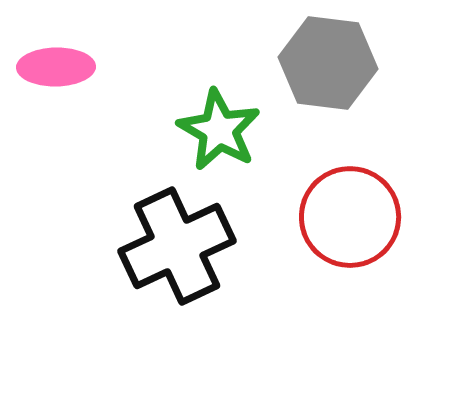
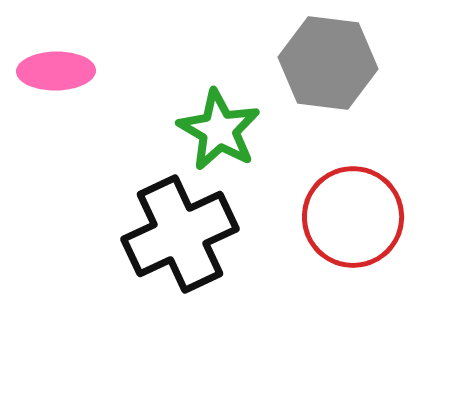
pink ellipse: moved 4 px down
red circle: moved 3 px right
black cross: moved 3 px right, 12 px up
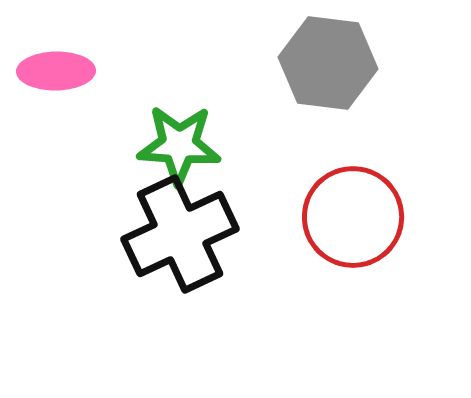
green star: moved 40 px left, 15 px down; rotated 26 degrees counterclockwise
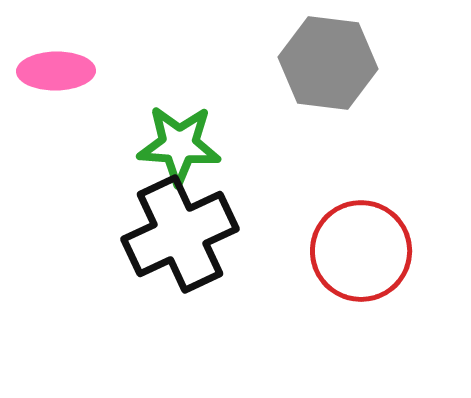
red circle: moved 8 px right, 34 px down
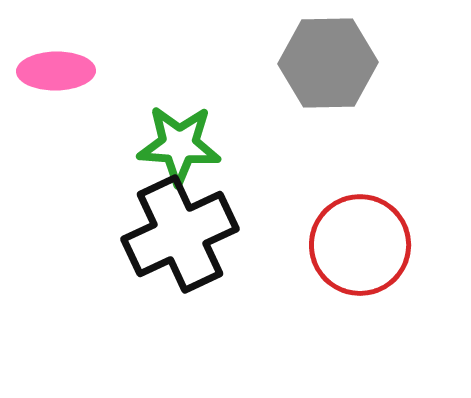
gray hexagon: rotated 8 degrees counterclockwise
red circle: moved 1 px left, 6 px up
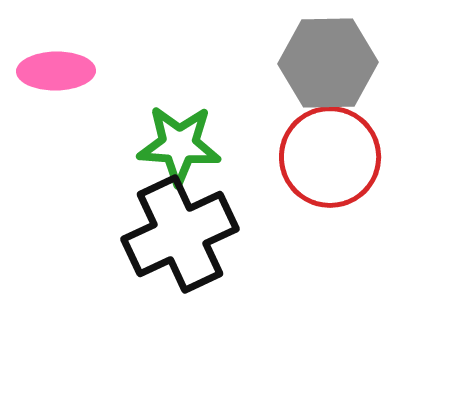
red circle: moved 30 px left, 88 px up
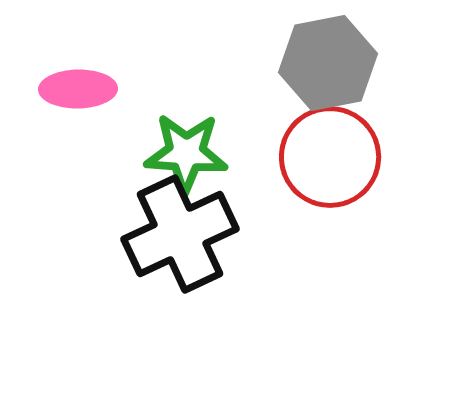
gray hexagon: rotated 10 degrees counterclockwise
pink ellipse: moved 22 px right, 18 px down
green star: moved 7 px right, 8 px down
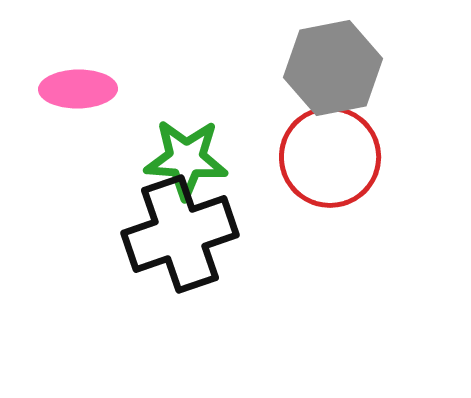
gray hexagon: moved 5 px right, 5 px down
green star: moved 6 px down
black cross: rotated 6 degrees clockwise
